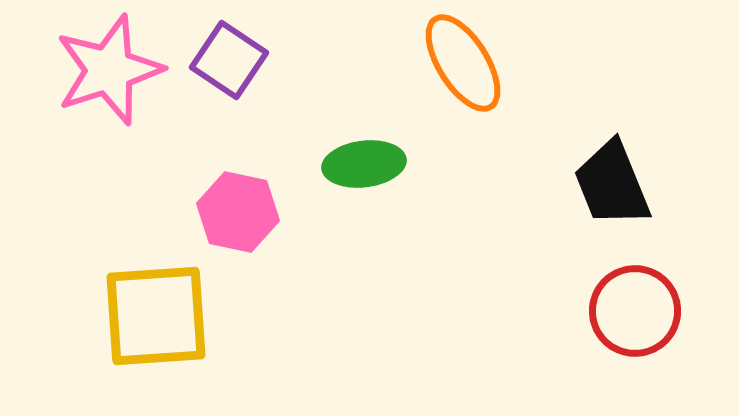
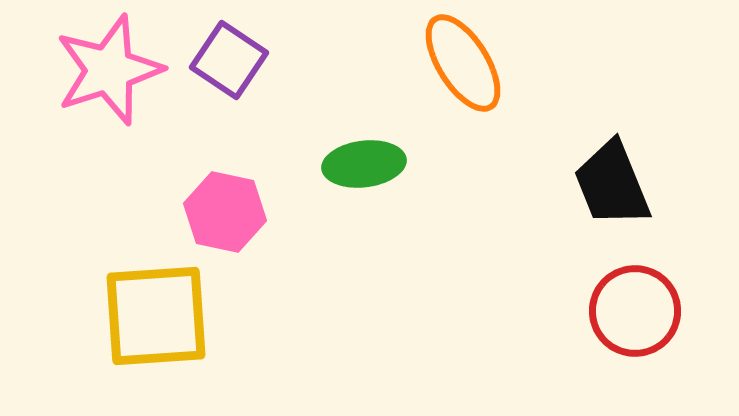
pink hexagon: moved 13 px left
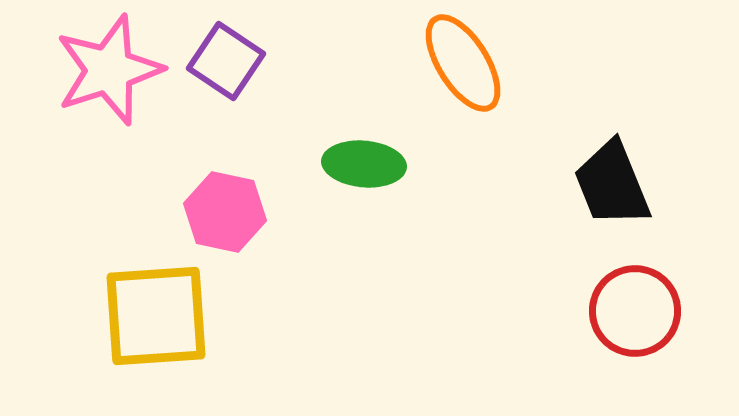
purple square: moved 3 px left, 1 px down
green ellipse: rotated 12 degrees clockwise
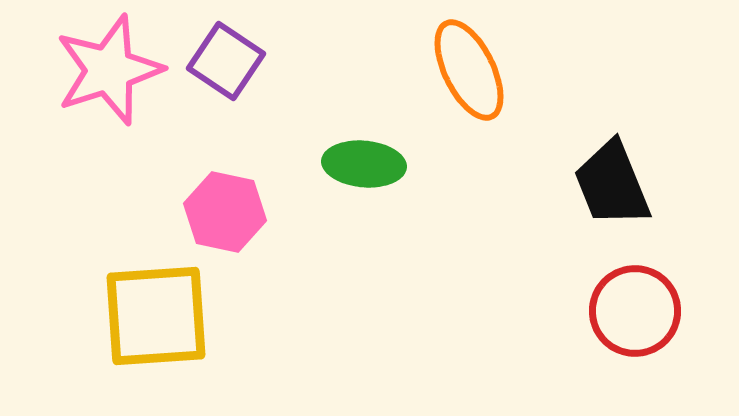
orange ellipse: moved 6 px right, 7 px down; rotated 6 degrees clockwise
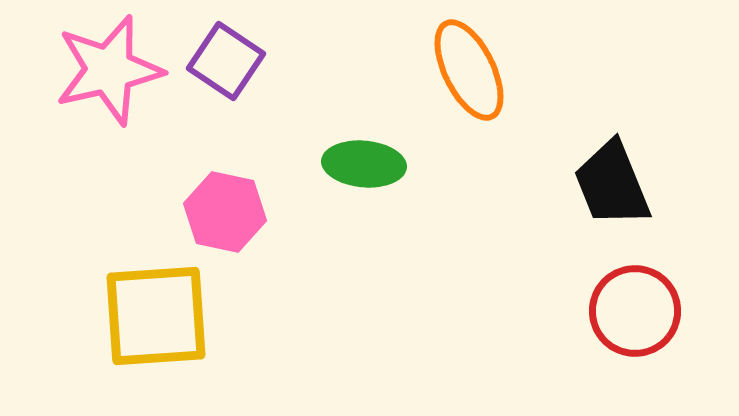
pink star: rotated 5 degrees clockwise
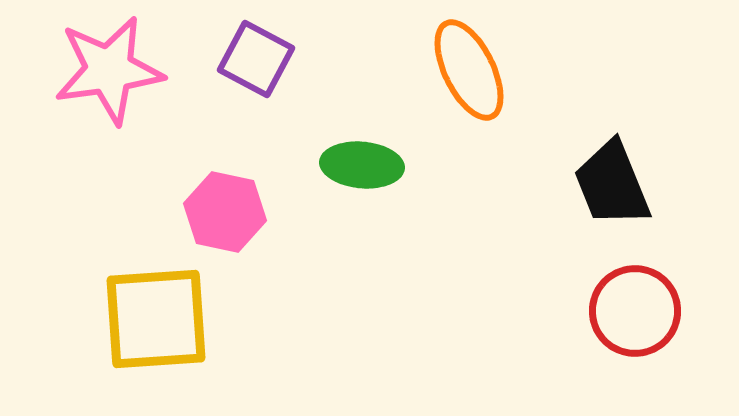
purple square: moved 30 px right, 2 px up; rotated 6 degrees counterclockwise
pink star: rotated 5 degrees clockwise
green ellipse: moved 2 px left, 1 px down
yellow square: moved 3 px down
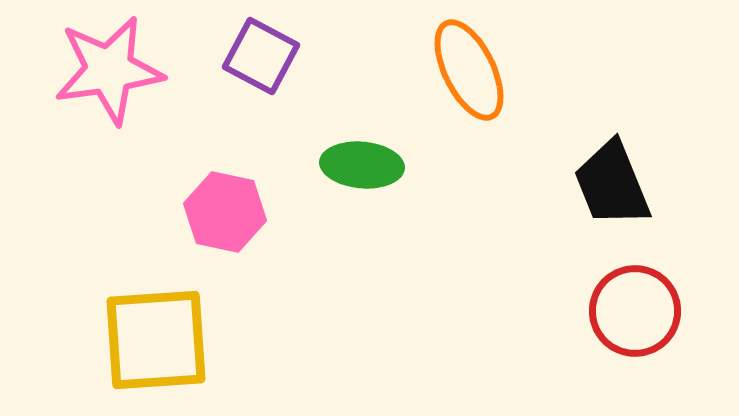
purple square: moved 5 px right, 3 px up
yellow square: moved 21 px down
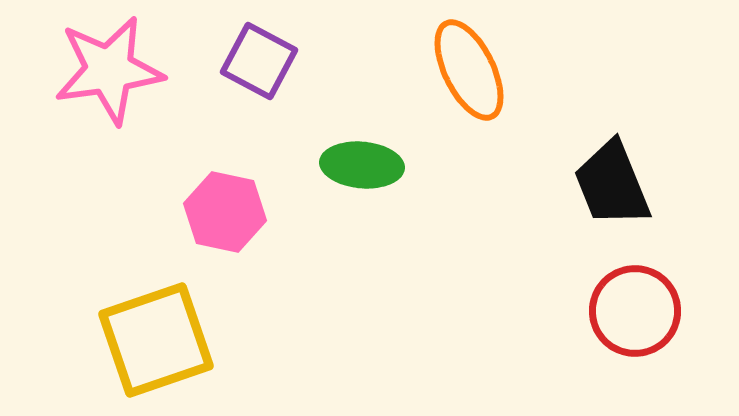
purple square: moved 2 px left, 5 px down
yellow square: rotated 15 degrees counterclockwise
